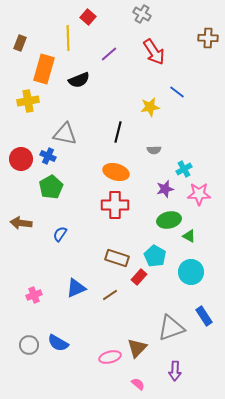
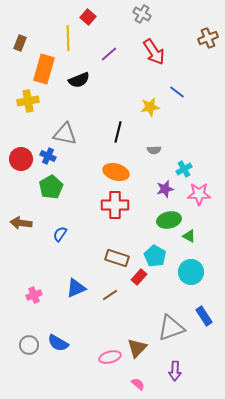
brown cross at (208, 38): rotated 24 degrees counterclockwise
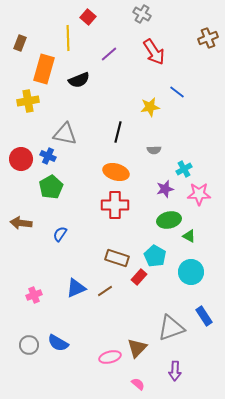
brown line at (110, 295): moved 5 px left, 4 px up
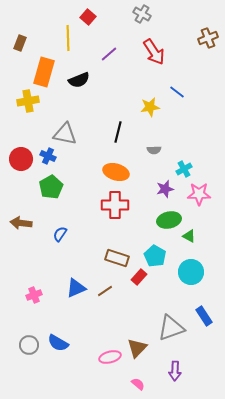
orange rectangle at (44, 69): moved 3 px down
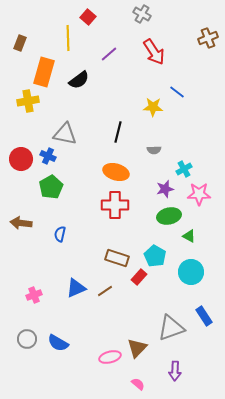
black semicircle at (79, 80): rotated 15 degrees counterclockwise
yellow star at (150, 107): moved 3 px right; rotated 12 degrees clockwise
green ellipse at (169, 220): moved 4 px up
blue semicircle at (60, 234): rotated 21 degrees counterclockwise
gray circle at (29, 345): moved 2 px left, 6 px up
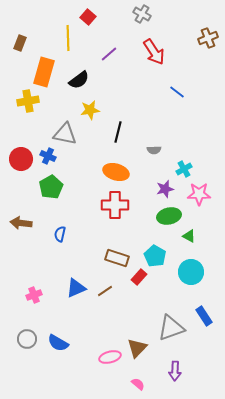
yellow star at (153, 107): moved 63 px left, 3 px down; rotated 12 degrees counterclockwise
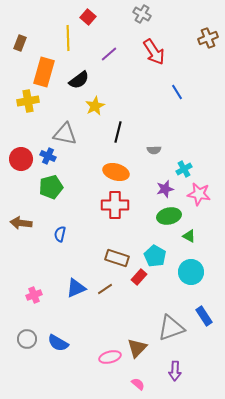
blue line at (177, 92): rotated 21 degrees clockwise
yellow star at (90, 110): moved 5 px right, 4 px up; rotated 18 degrees counterclockwise
green pentagon at (51, 187): rotated 15 degrees clockwise
pink star at (199, 194): rotated 10 degrees clockwise
brown line at (105, 291): moved 2 px up
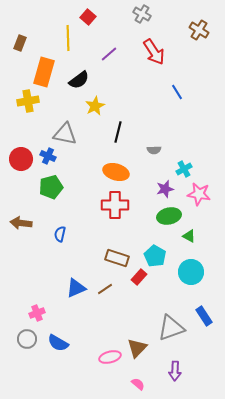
brown cross at (208, 38): moved 9 px left, 8 px up; rotated 36 degrees counterclockwise
pink cross at (34, 295): moved 3 px right, 18 px down
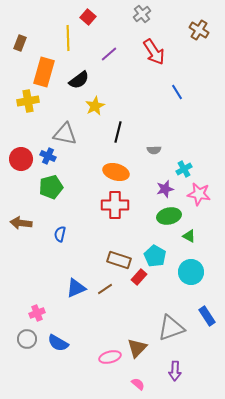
gray cross at (142, 14): rotated 24 degrees clockwise
brown rectangle at (117, 258): moved 2 px right, 2 px down
blue rectangle at (204, 316): moved 3 px right
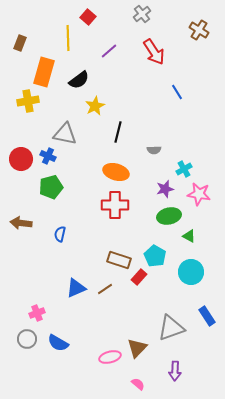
purple line at (109, 54): moved 3 px up
